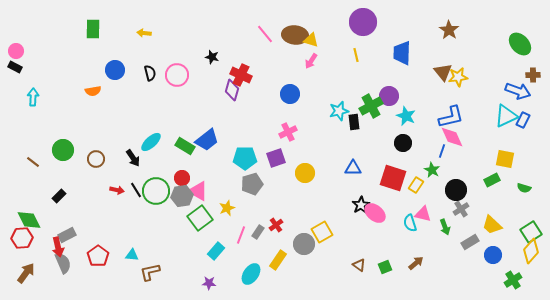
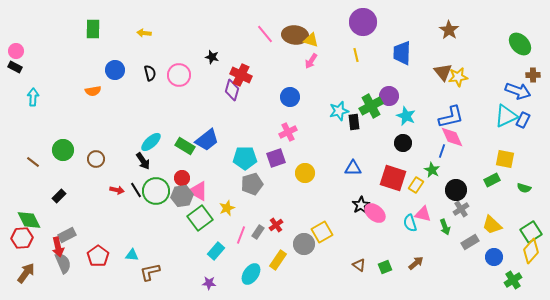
pink circle at (177, 75): moved 2 px right
blue circle at (290, 94): moved 3 px down
black arrow at (133, 158): moved 10 px right, 3 px down
blue circle at (493, 255): moved 1 px right, 2 px down
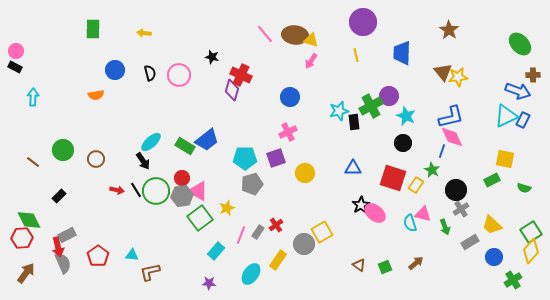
orange semicircle at (93, 91): moved 3 px right, 4 px down
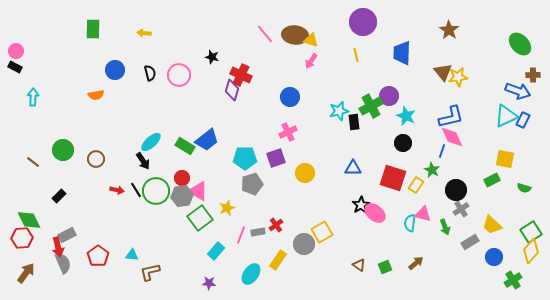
cyan semicircle at (410, 223): rotated 24 degrees clockwise
gray rectangle at (258, 232): rotated 48 degrees clockwise
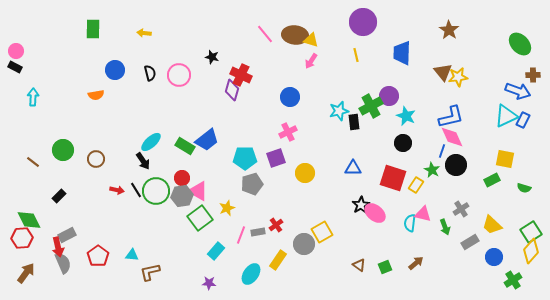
black circle at (456, 190): moved 25 px up
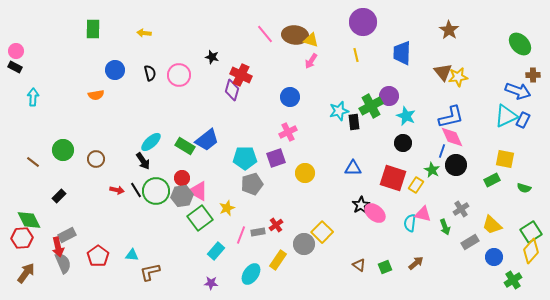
yellow square at (322, 232): rotated 15 degrees counterclockwise
purple star at (209, 283): moved 2 px right
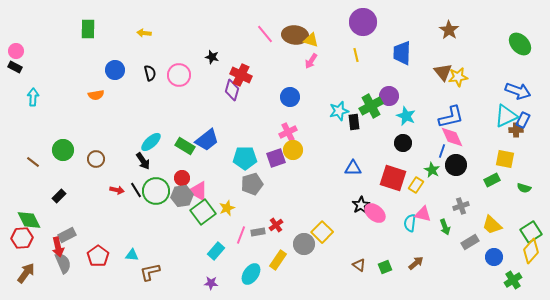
green rectangle at (93, 29): moved 5 px left
brown cross at (533, 75): moved 17 px left, 55 px down
yellow circle at (305, 173): moved 12 px left, 23 px up
gray cross at (461, 209): moved 3 px up; rotated 14 degrees clockwise
green square at (200, 218): moved 3 px right, 6 px up
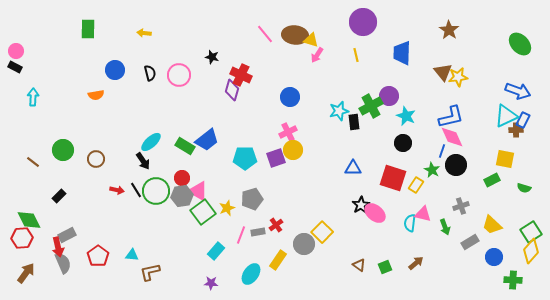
pink arrow at (311, 61): moved 6 px right, 6 px up
gray pentagon at (252, 184): moved 15 px down
green cross at (513, 280): rotated 36 degrees clockwise
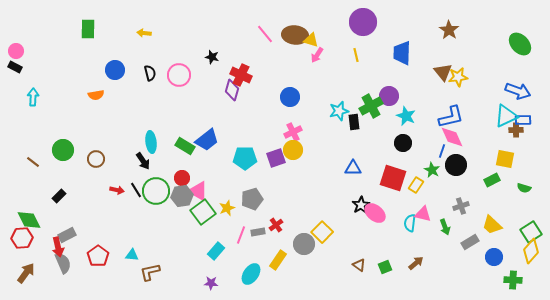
blue rectangle at (523, 120): rotated 63 degrees clockwise
pink cross at (288, 132): moved 5 px right
cyan ellipse at (151, 142): rotated 55 degrees counterclockwise
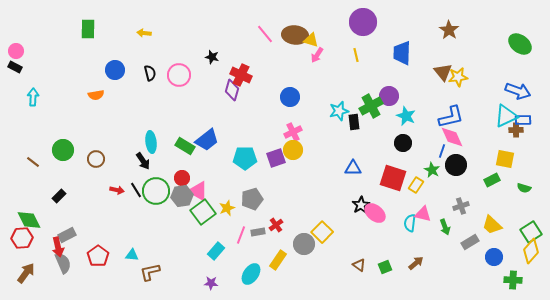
green ellipse at (520, 44): rotated 10 degrees counterclockwise
